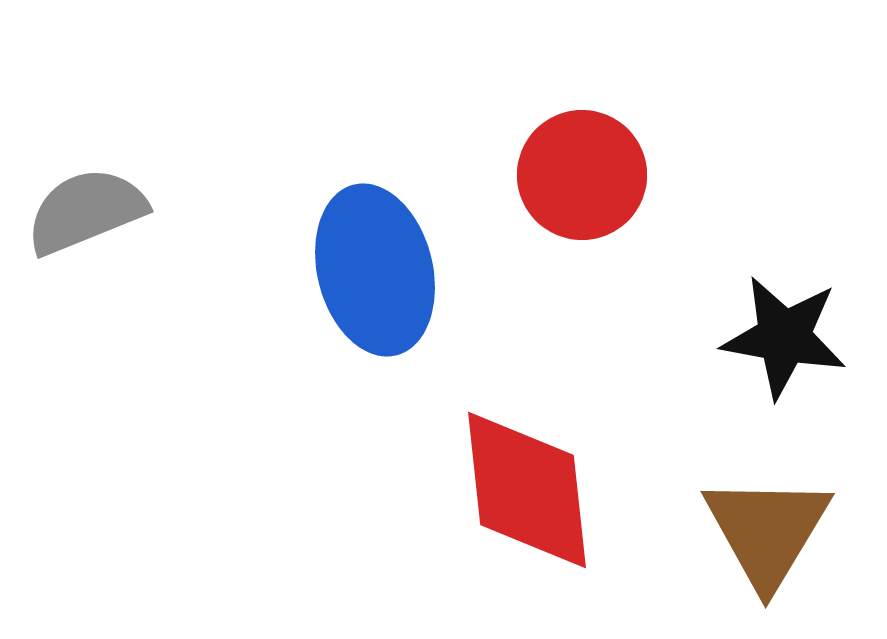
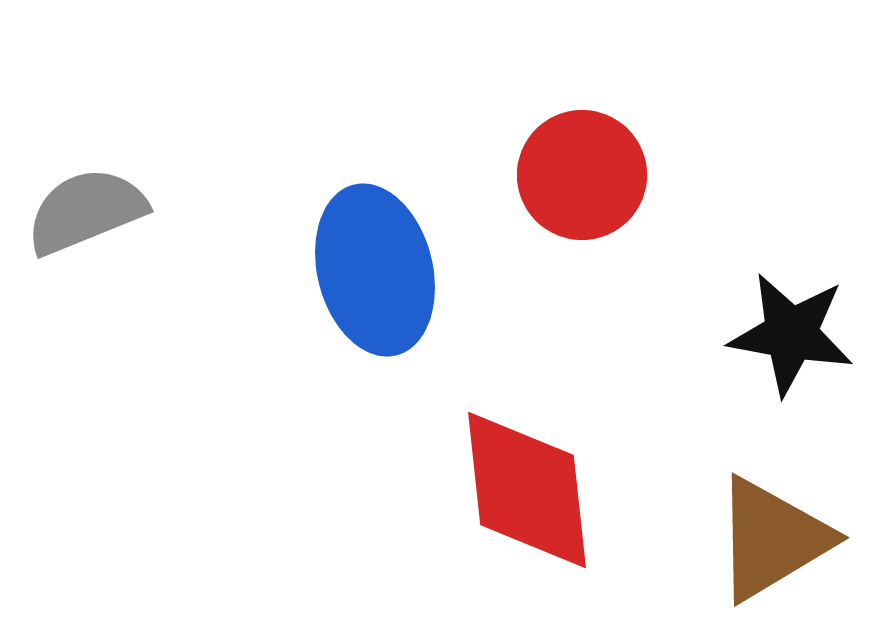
black star: moved 7 px right, 3 px up
brown triangle: moved 5 px right, 8 px down; rotated 28 degrees clockwise
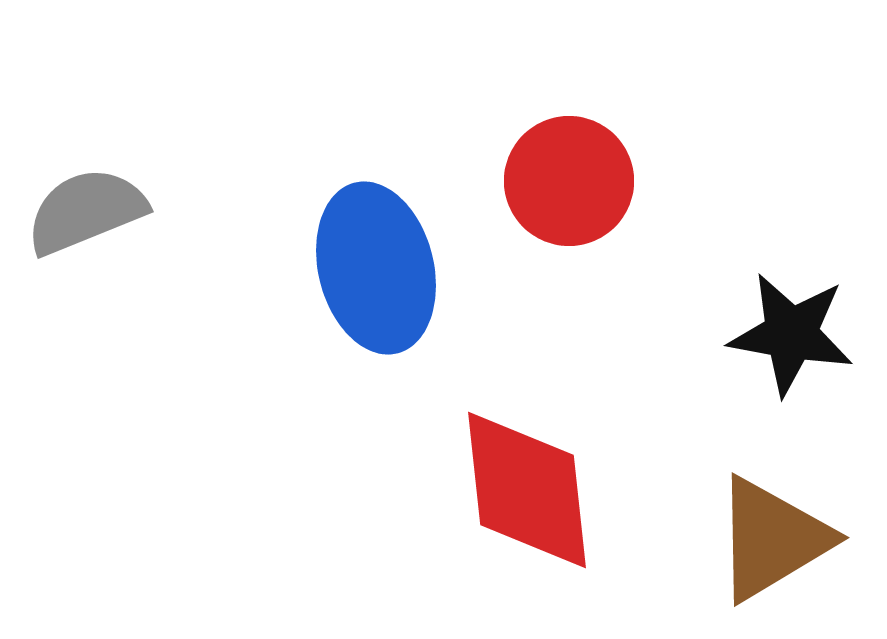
red circle: moved 13 px left, 6 px down
blue ellipse: moved 1 px right, 2 px up
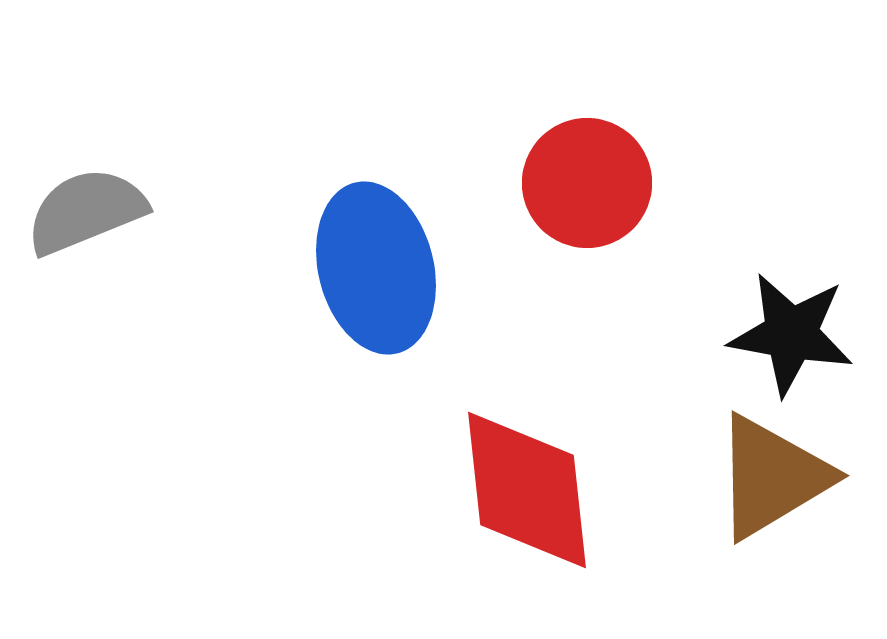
red circle: moved 18 px right, 2 px down
brown triangle: moved 62 px up
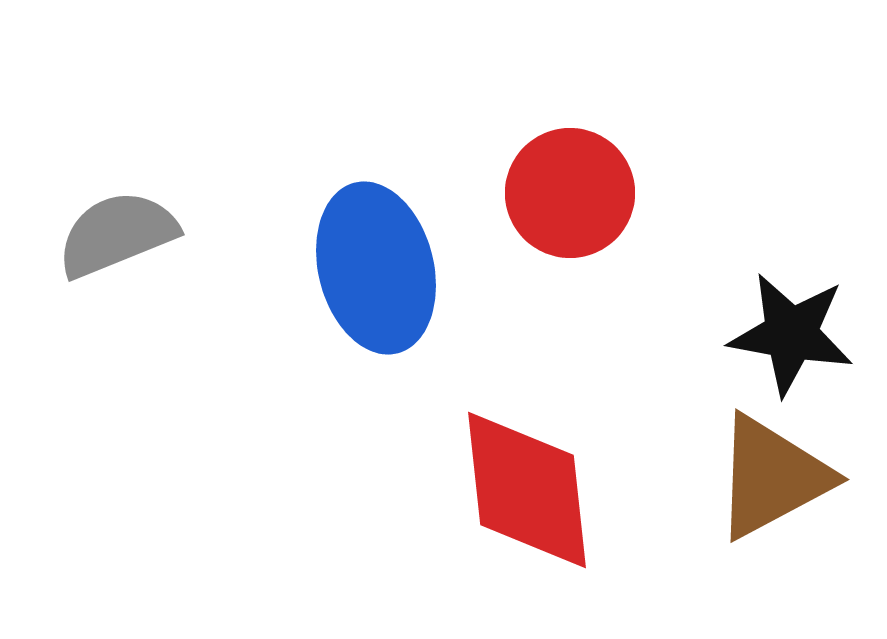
red circle: moved 17 px left, 10 px down
gray semicircle: moved 31 px right, 23 px down
brown triangle: rotated 3 degrees clockwise
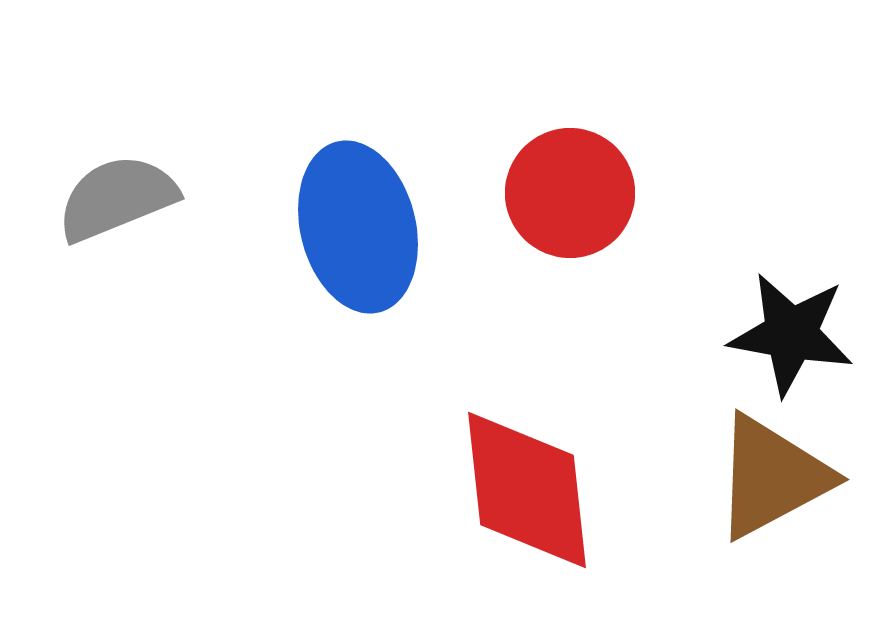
gray semicircle: moved 36 px up
blue ellipse: moved 18 px left, 41 px up
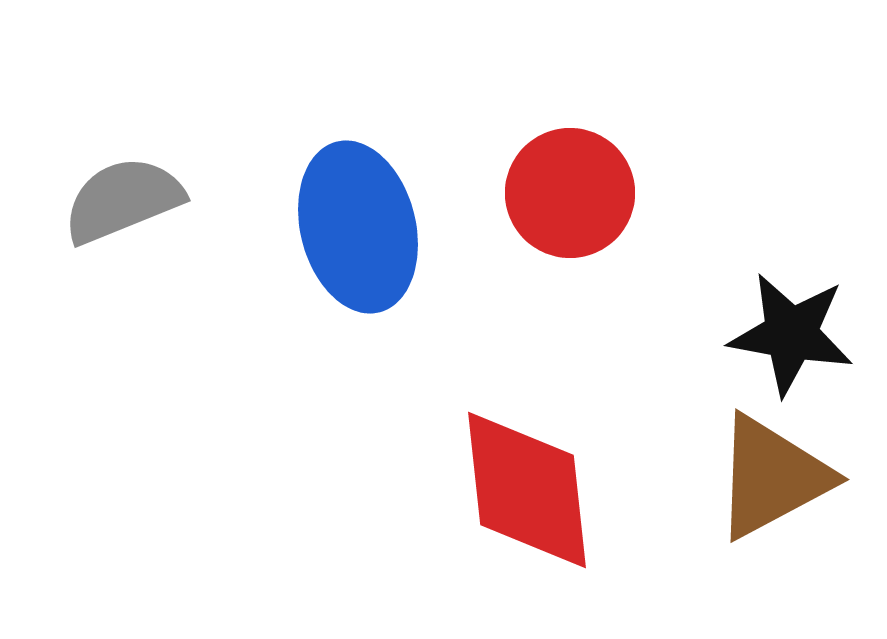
gray semicircle: moved 6 px right, 2 px down
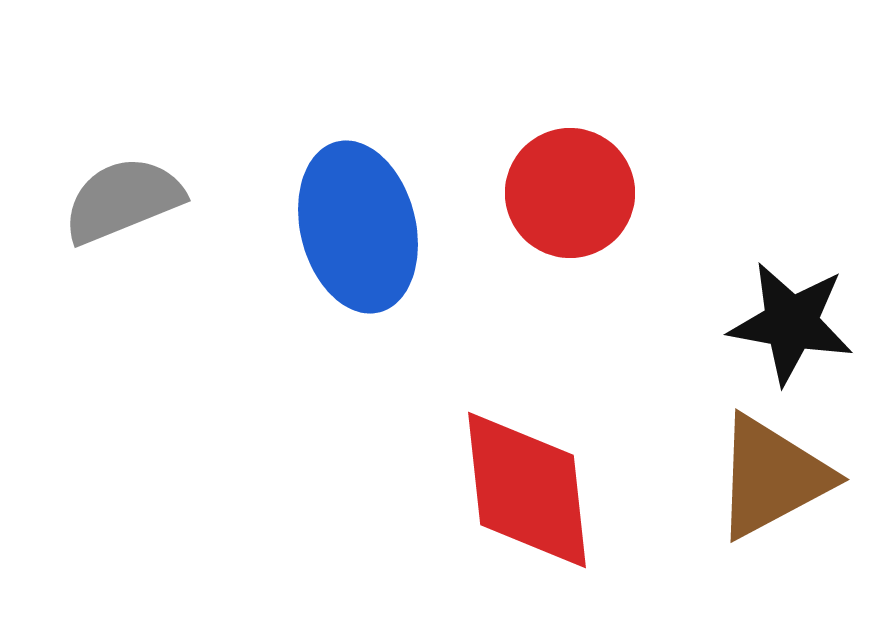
black star: moved 11 px up
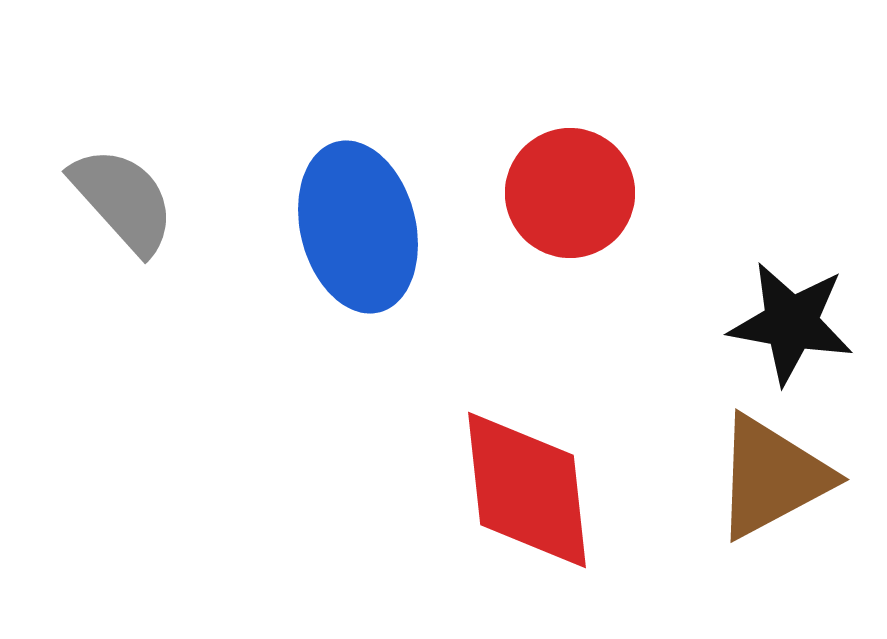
gray semicircle: rotated 70 degrees clockwise
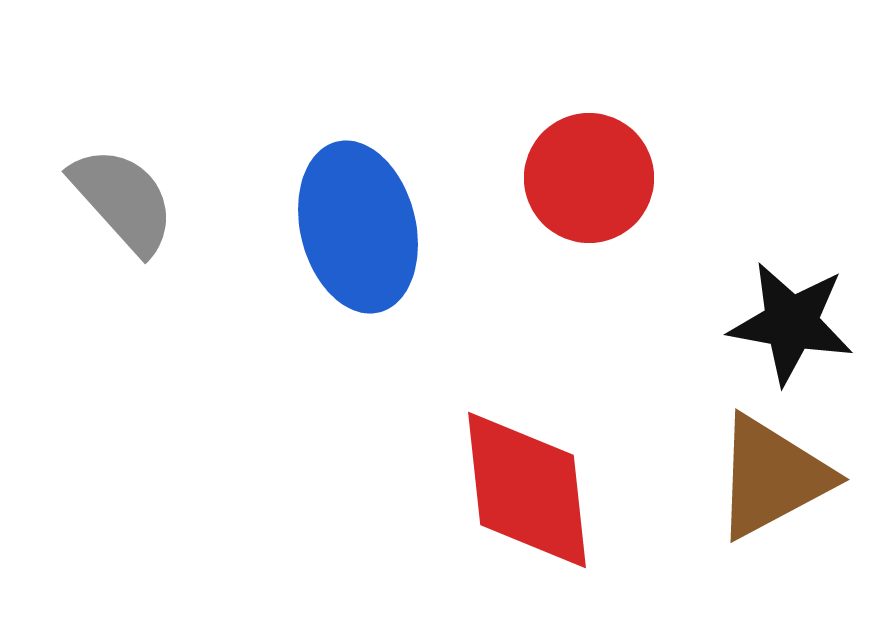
red circle: moved 19 px right, 15 px up
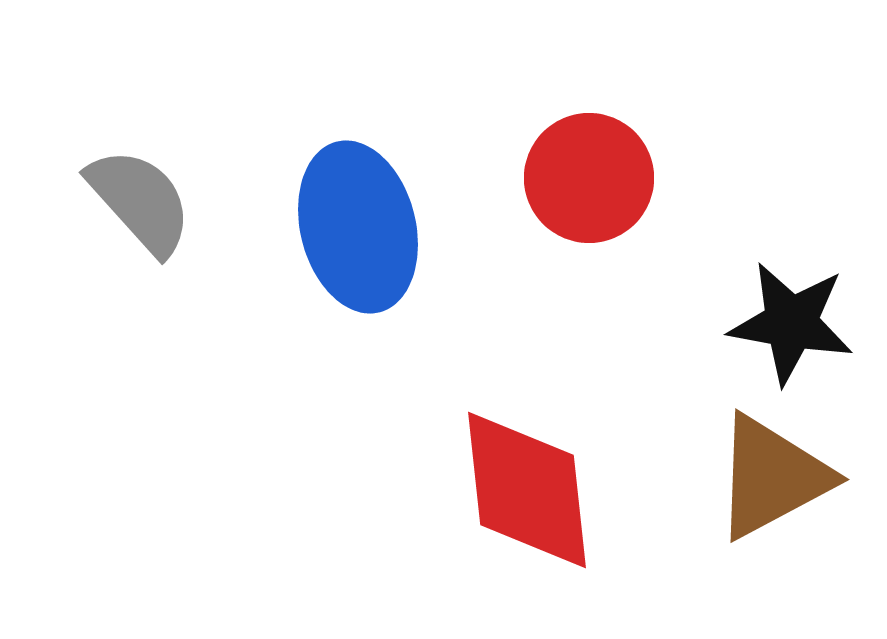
gray semicircle: moved 17 px right, 1 px down
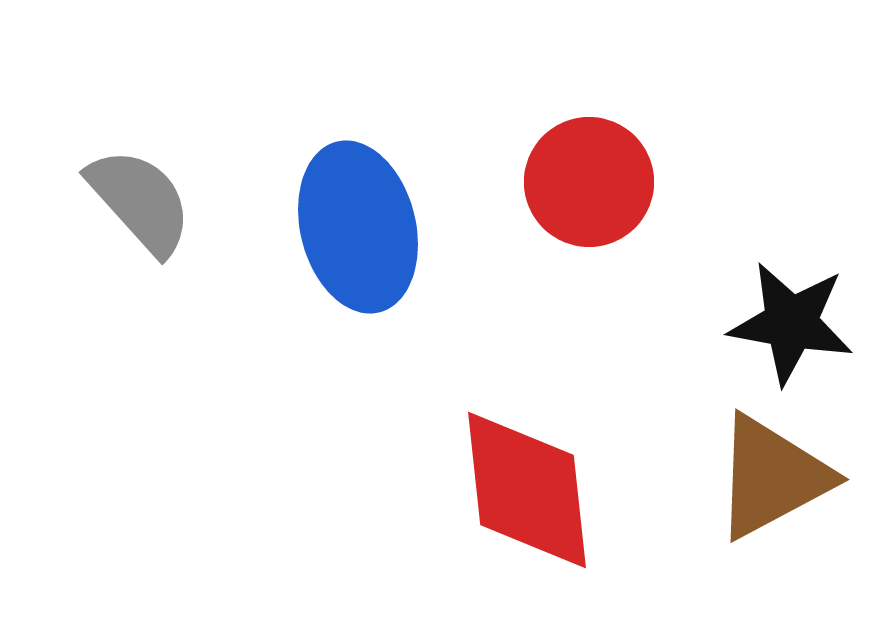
red circle: moved 4 px down
